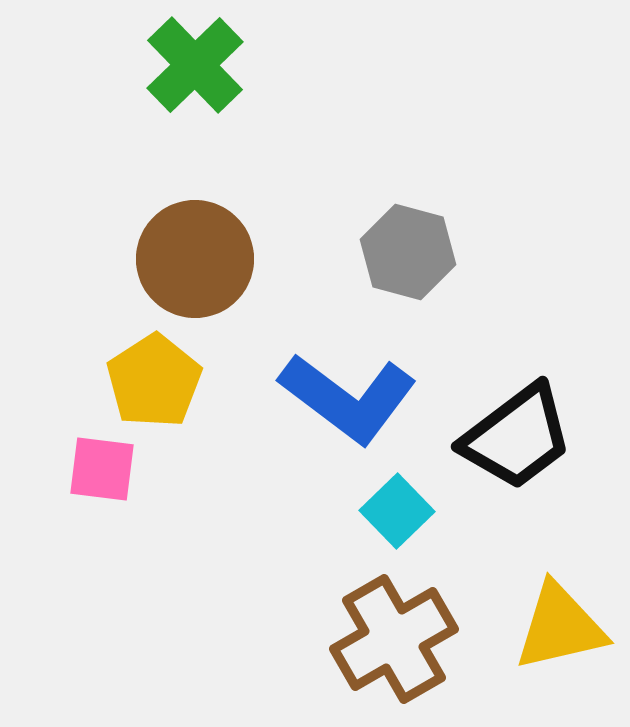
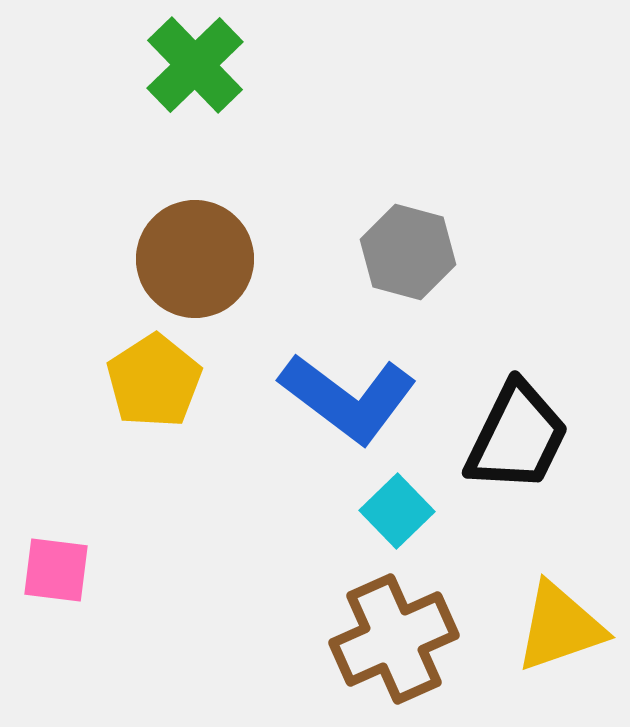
black trapezoid: rotated 27 degrees counterclockwise
pink square: moved 46 px left, 101 px down
yellow triangle: rotated 6 degrees counterclockwise
brown cross: rotated 6 degrees clockwise
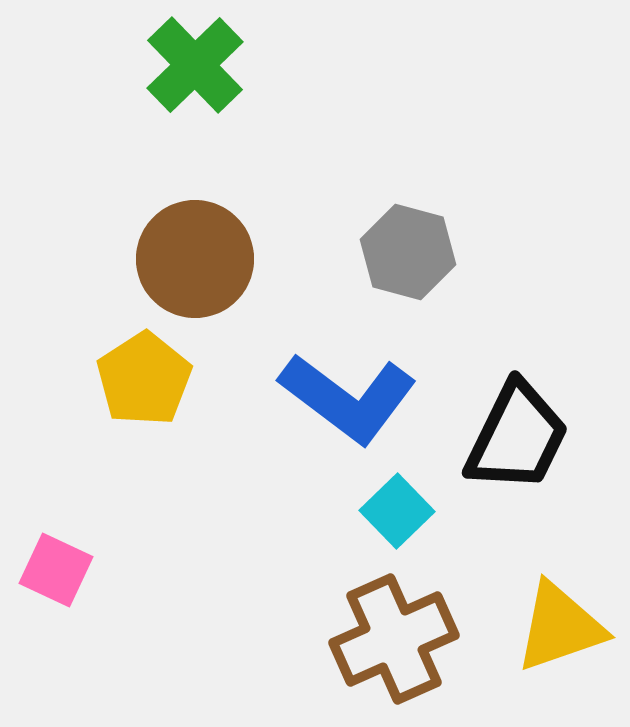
yellow pentagon: moved 10 px left, 2 px up
pink square: rotated 18 degrees clockwise
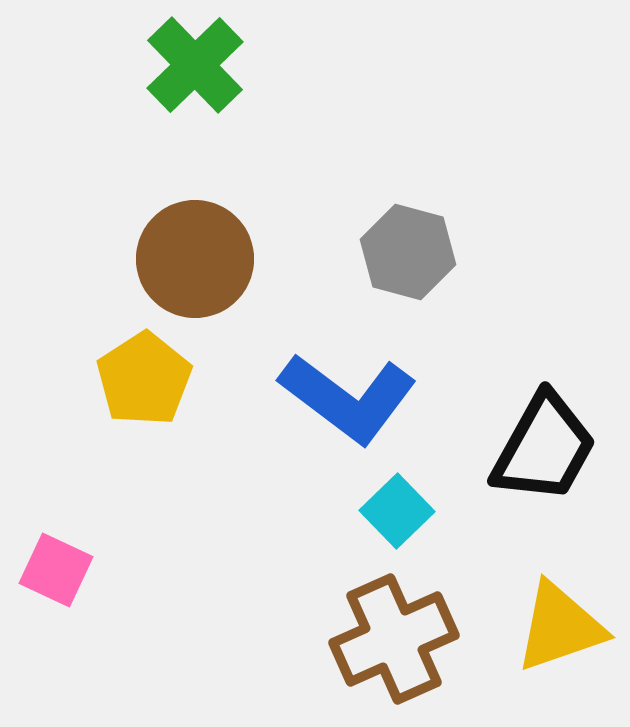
black trapezoid: moved 27 px right, 11 px down; rotated 3 degrees clockwise
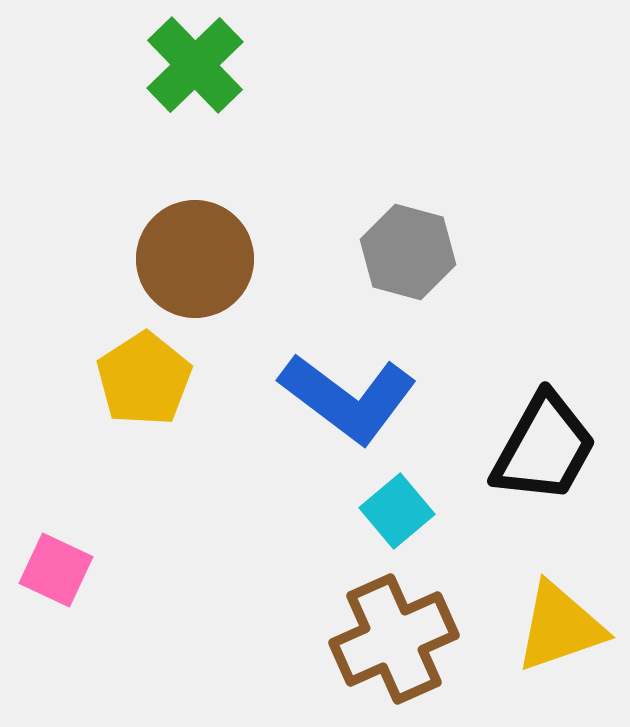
cyan square: rotated 4 degrees clockwise
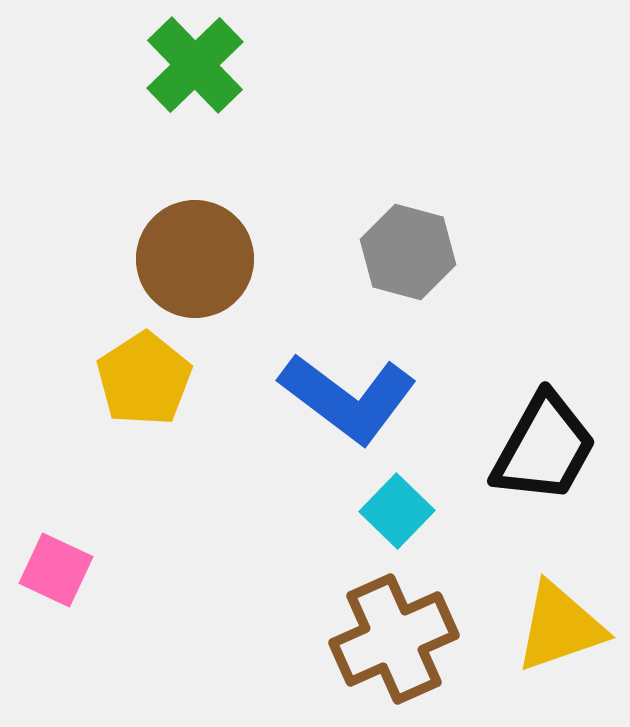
cyan square: rotated 6 degrees counterclockwise
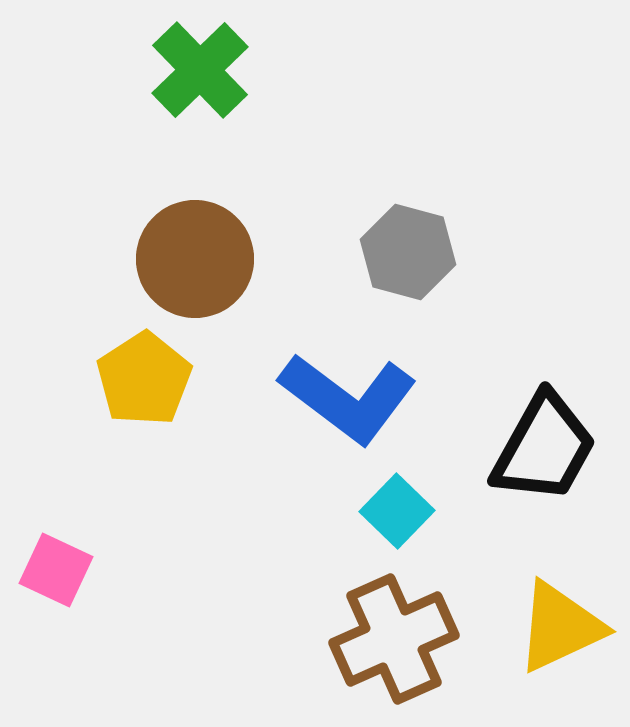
green cross: moved 5 px right, 5 px down
yellow triangle: rotated 6 degrees counterclockwise
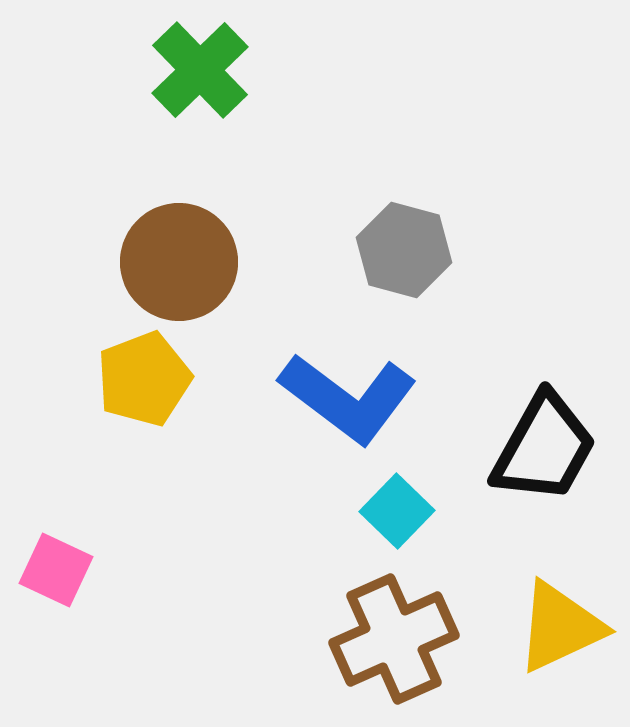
gray hexagon: moved 4 px left, 2 px up
brown circle: moved 16 px left, 3 px down
yellow pentagon: rotated 12 degrees clockwise
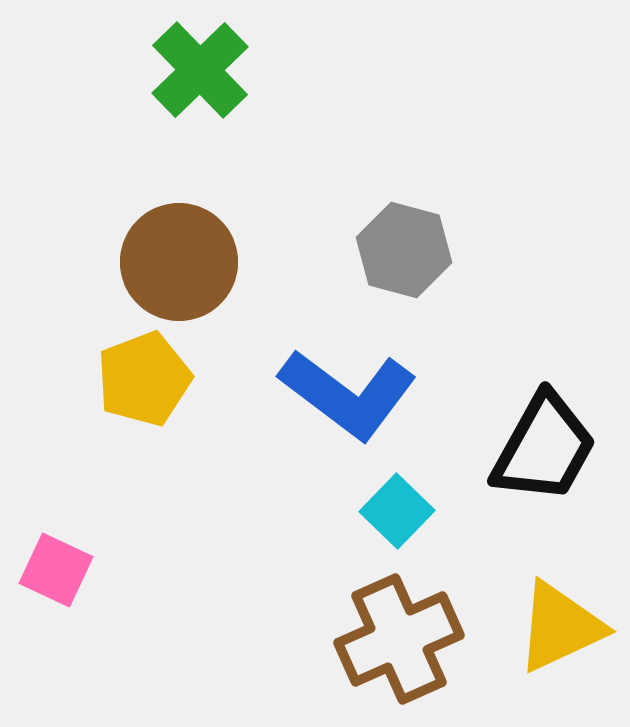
blue L-shape: moved 4 px up
brown cross: moved 5 px right
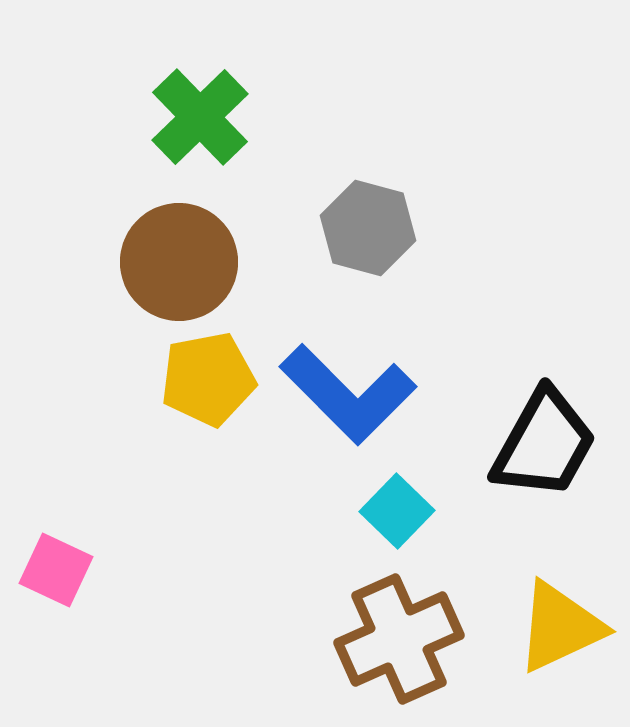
green cross: moved 47 px down
gray hexagon: moved 36 px left, 22 px up
yellow pentagon: moved 64 px right; rotated 10 degrees clockwise
blue L-shape: rotated 8 degrees clockwise
black trapezoid: moved 4 px up
